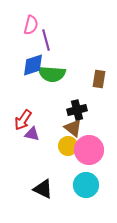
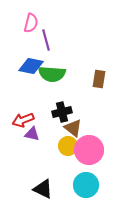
pink semicircle: moved 2 px up
blue diamond: moved 2 px left, 1 px down; rotated 30 degrees clockwise
black cross: moved 15 px left, 2 px down
red arrow: rotated 35 degrees clockwise
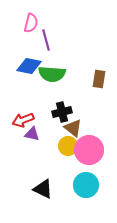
blue diamond: moved 2 px left
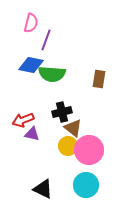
purple line: rotated 35 degrees clockwise
blue diamond: moved 2 px right, 1 px up
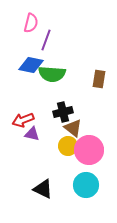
black cross: moved 1 px right
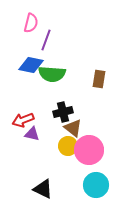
cyan circle: moved 10 px right
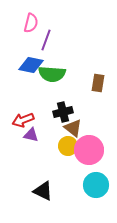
brown rectangle: moved 1 px left, 4 px down
purple triangle: moved 1 px left, 1 px down
black triangle: moved 2 px down
